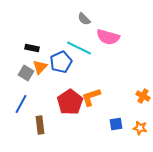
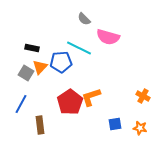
blue pentagon: rotated 20 degrees clockwise
blue square: moved 1 px left
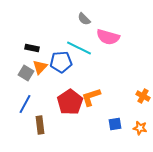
blue line: moved 4 px right
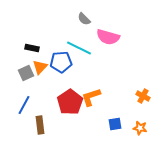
gray square: rotated 35 degrees clockwise
blue line: moved 1 px left, 1 px down
